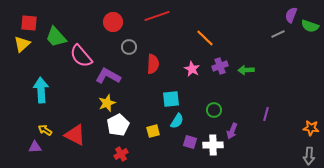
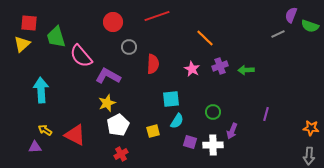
green trapezoid: rotated 25 degrees clockwise
green circle: moved 1 px left, 2 px down
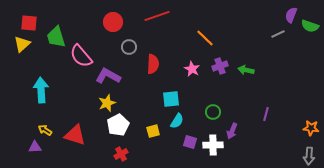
green arrow: rotated 14 degrees clockwise
red triangle: rotated 10 degrees counterclockwise
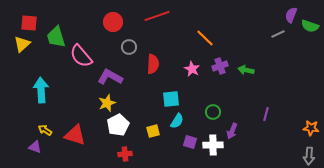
purple L-shape: moved 2 px right, 1 px down
purple triangle: rotated 24 degrees clockwise
red cross: moved 4 px right; rotated 24 degrees clockwise
